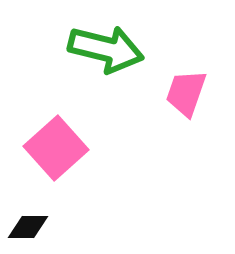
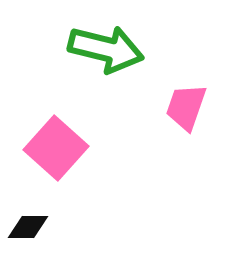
pink trapezoid: moved 14 px down
pink square: rotated 6 degrees counterclockwise
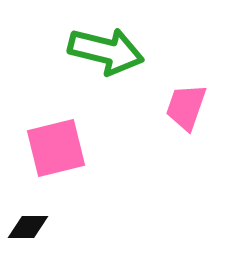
green arrow: moved 2 px down
pink square: rotated 34 degrees clockwise
